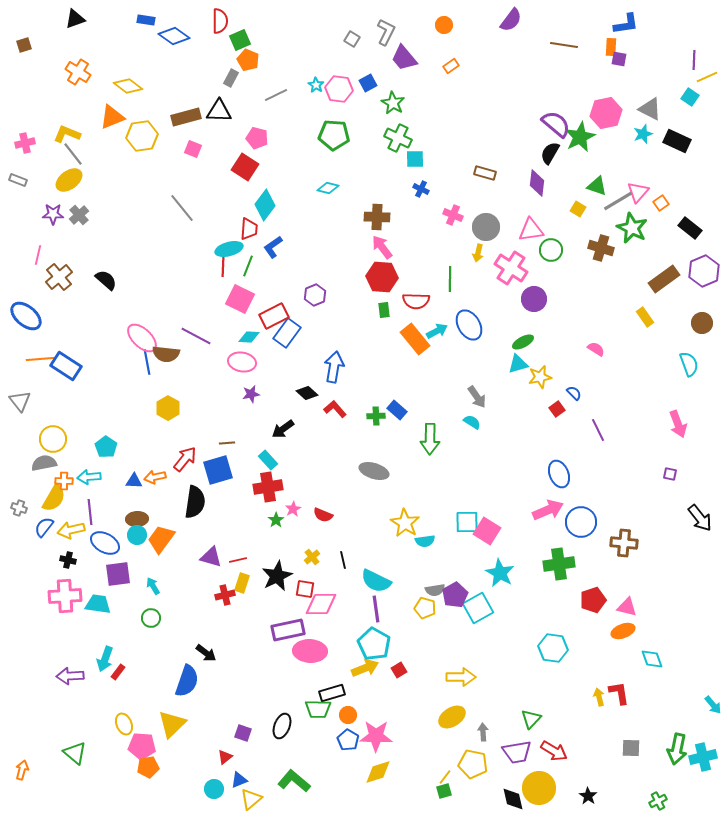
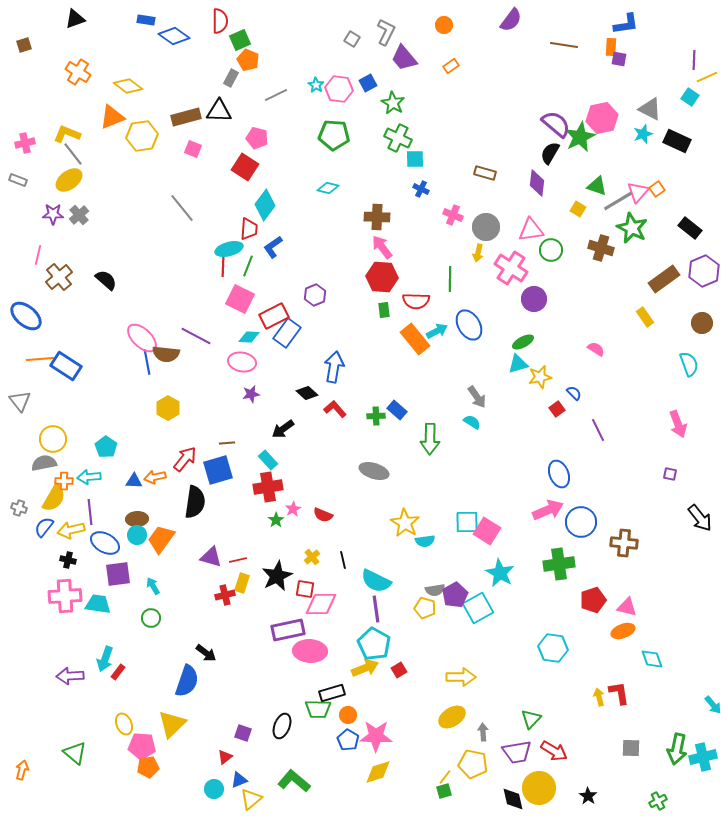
pink hexagon at (606, 113): moved 4 px left, 5 px down
orange square at (661, 203): moved 4 px left, 14 px up
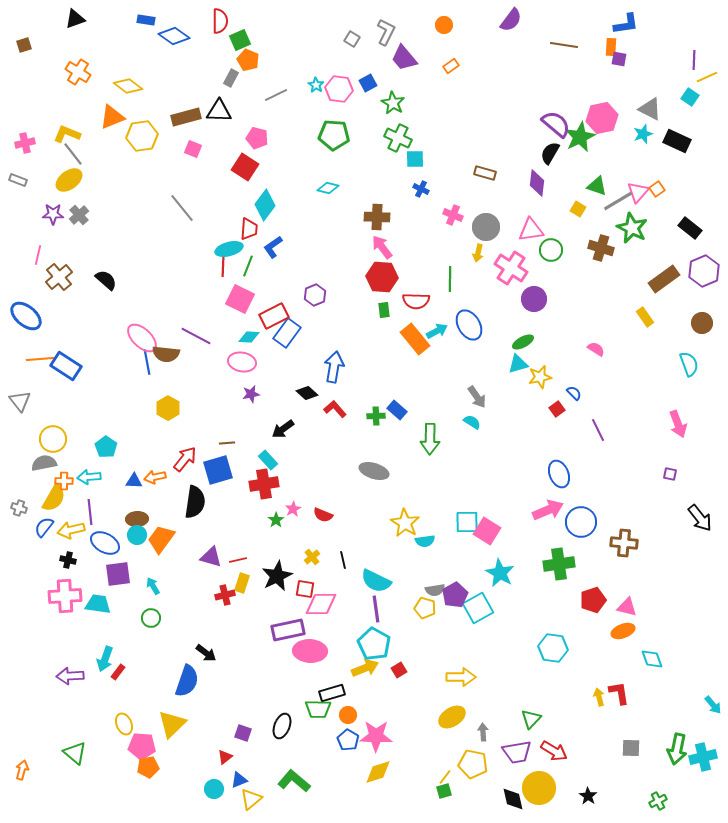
red cross at (268, 487): moved 4 px left, 3 px up
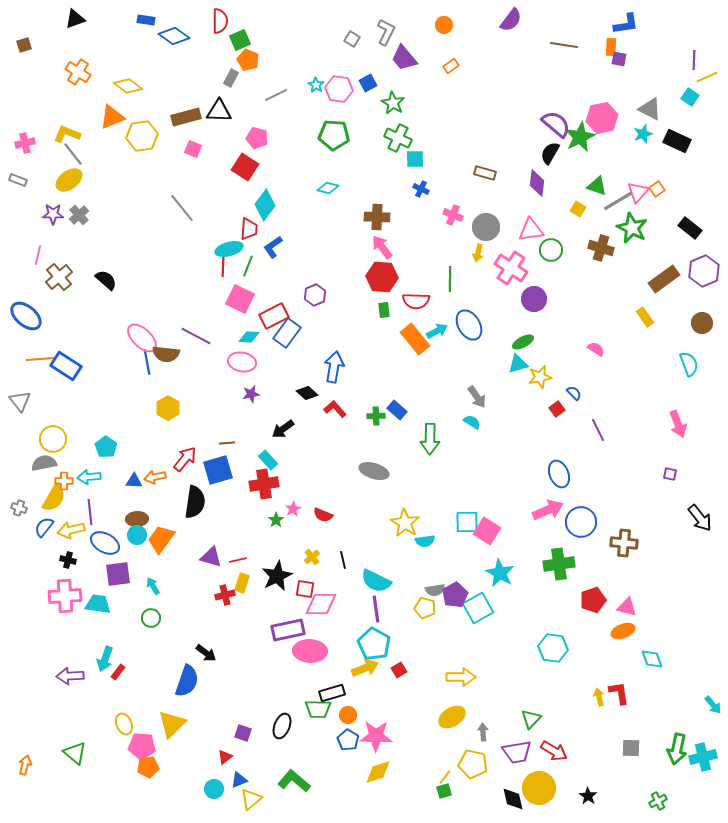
orange arrow at (22, 770): moved 3 px right, 5 px up
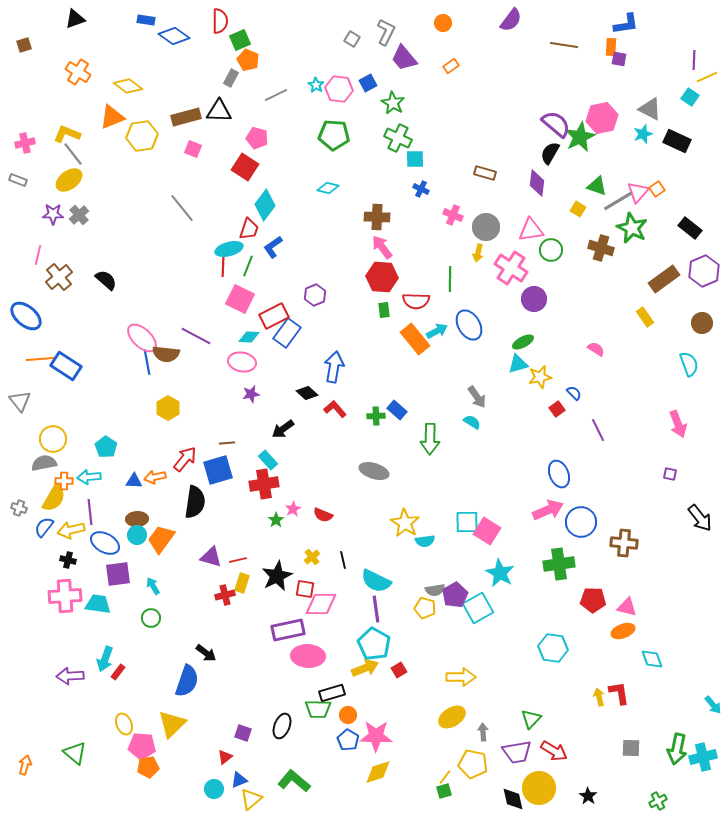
orange circle at (444, 25): moved 1 px left, 2 px up
red trapezoid at (249, 229): rotated 15 degrees clockwise
red pentagon at (593, 600): rotated 20 degrees clockwise
pink ellipse at (310, 651): moved 2 px left, 5 px down
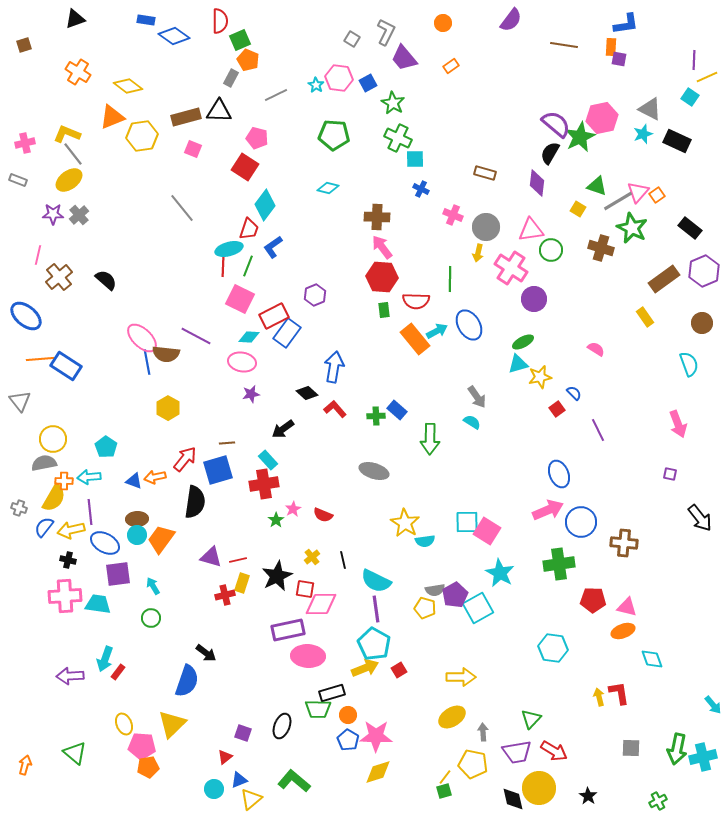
pink hexagon at (339, 89): moved 11 px up
orange square at (657, 189): moved 6 px down
blue triangle at (134, 481): rotated 18 degrees clockwise
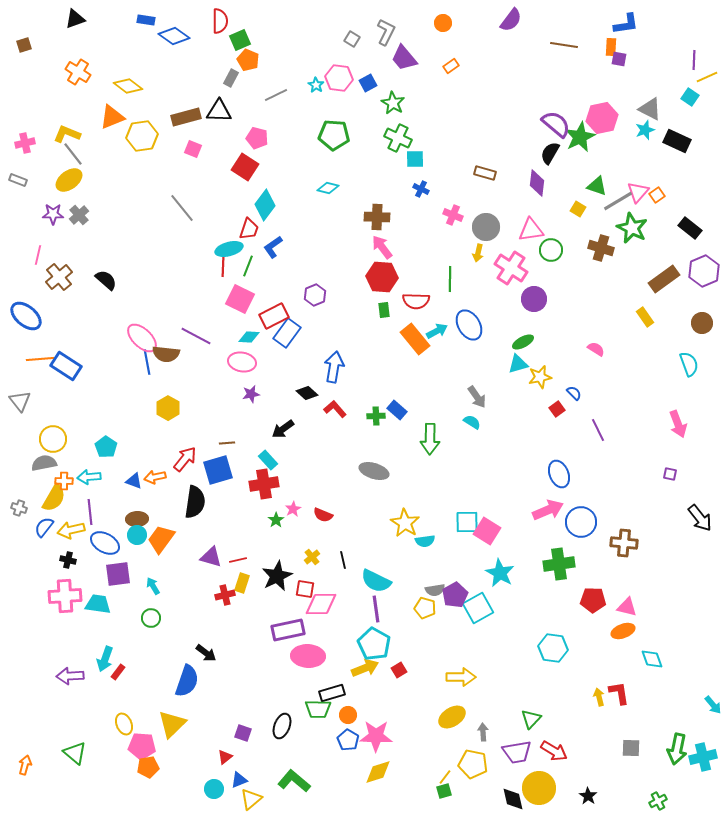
cyan star at (643, 134): moved 2 px right, 4 px up
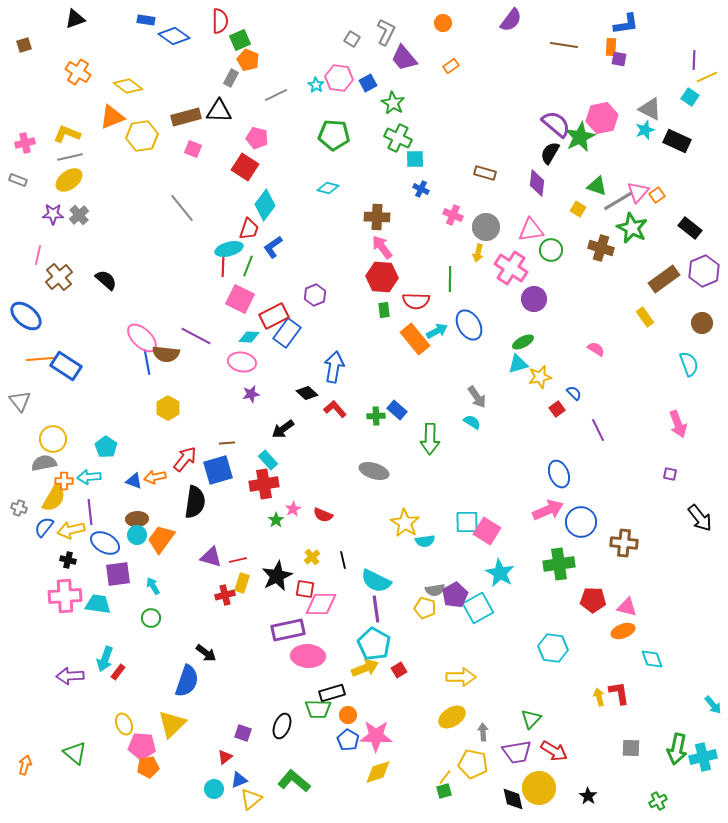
gray line at (73, 154): moved 3 px left, 3 px down; rotated 65 degrees counterclockwise
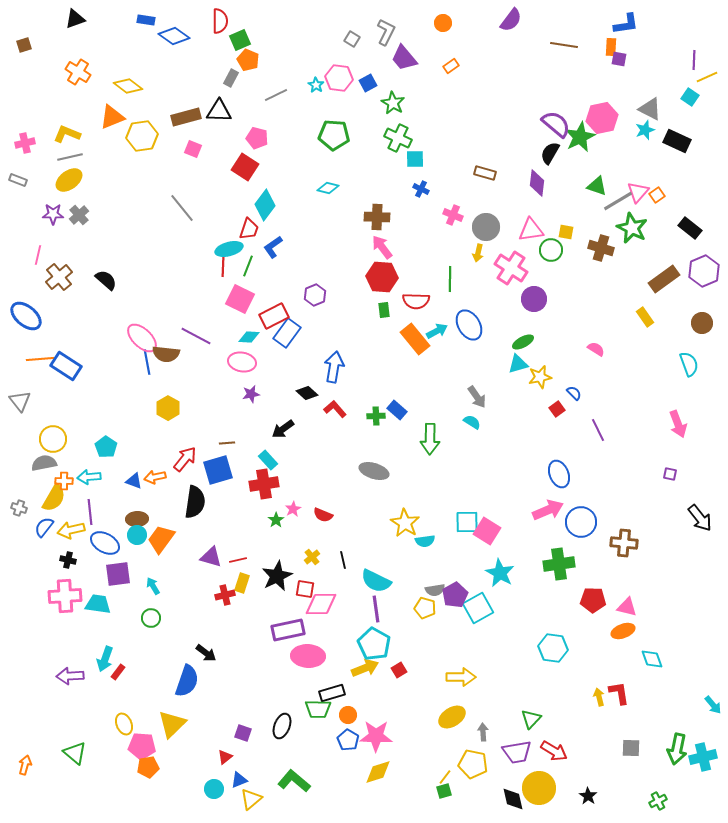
yellow square at (578, 209): moved 12 px left, 23 px down; rotated 21 degrees counterclockwise
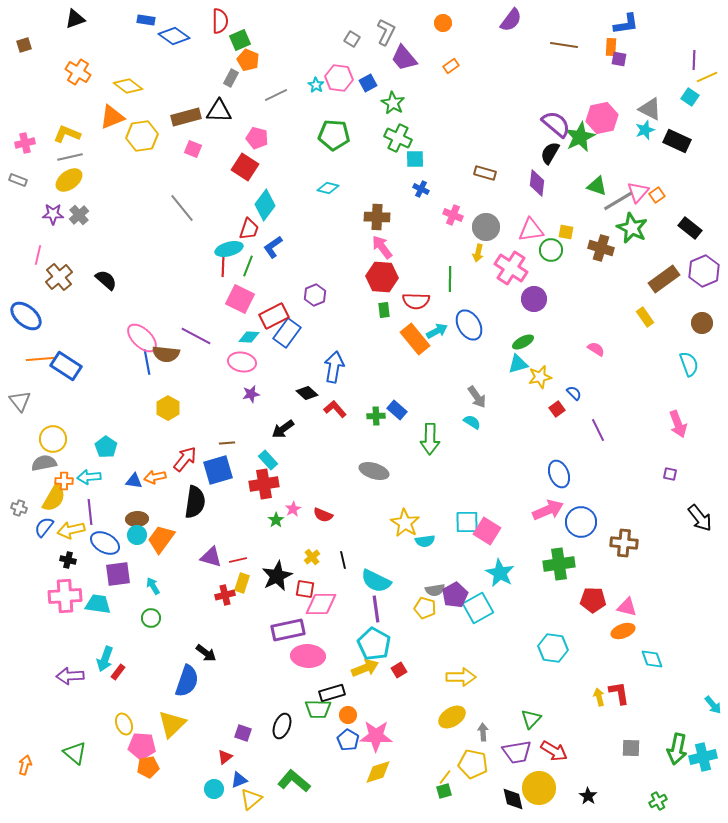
blue triangle at (134, 481): rotated 12 degrees counterclockwise
